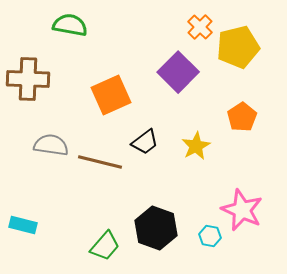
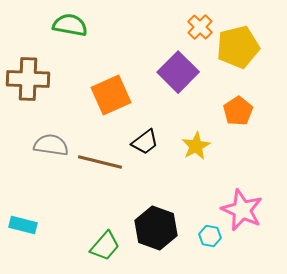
orange pentagon: moved 4 px left, 6 px up
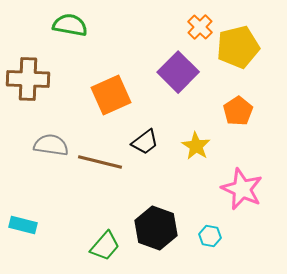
yellow star: rotated 12 degrees counterclockwise
pink star: moved 21 px up
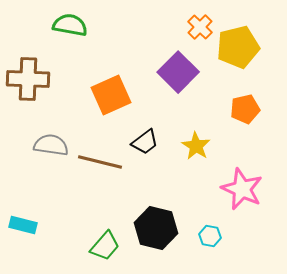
orange pentagon: moved 7 px right, 2 px up; rotated 20 degrees clockwise
black hexagon: rotated 6 degrees counterclockwise
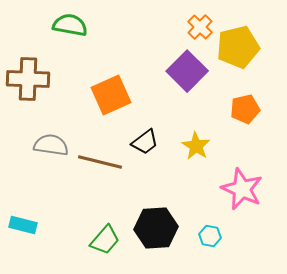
purple square: moved 9 px right, 1 px up
black hexagon: rotated 18 degrees counterclockwise
green trapezoid: moved 6 px up
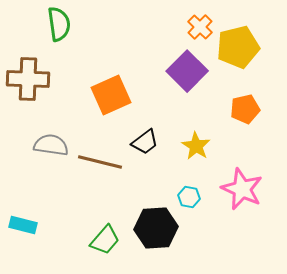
green semicircle: moved 11 px left, 1 px up; rotated 72 degrees clockwise
cyan hexagon: moved 21 px left, 39 px up
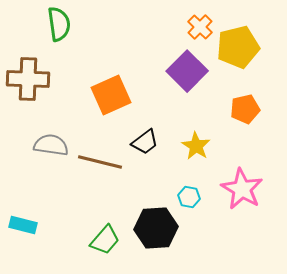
pink star: rotated 6 degrees clockwise
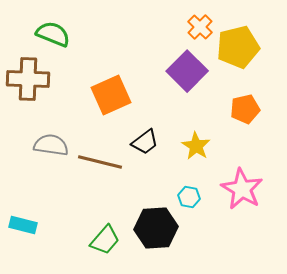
green semicircle: moved 6 px left, 10 px down; rotated 60 degrees counterclockwise
